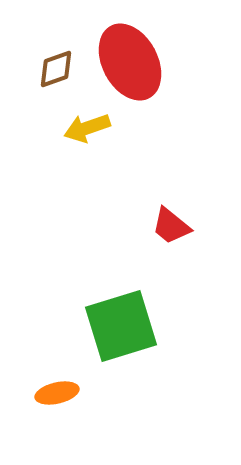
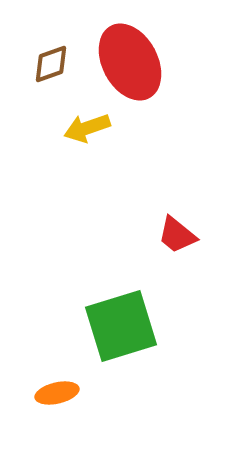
brown diamond: moved 5 px left, 5 px up
red trapezoid: moved 6 px right, 9 px down
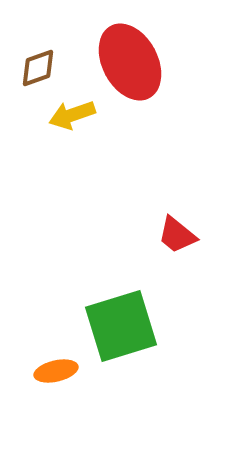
brown diamond: moved 13 px left, 4 px down
yellow arrow: moved 15 px left, 13 px up
orange ellipse: moved 1 px left, 22 px up
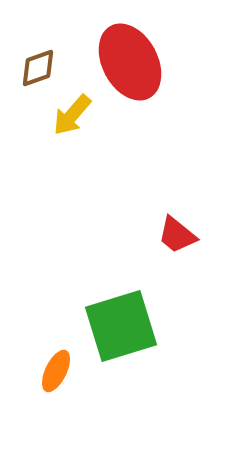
yellow arrow: rotated 30 degrees counterclockwise
orange ellipse: rotated 51 degrees counterclockwise
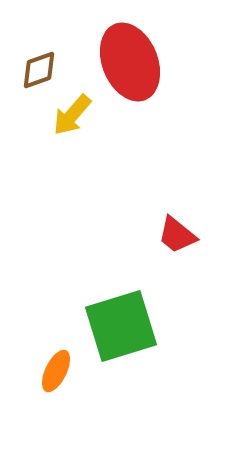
red ellipse: rotated 6 degrees clockwise
brown diamond: moved 1 px right, 2 px down
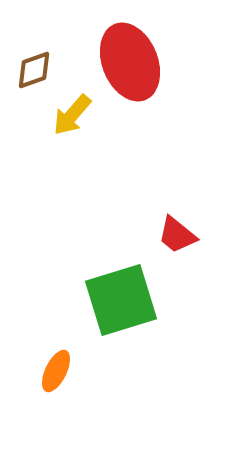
brown diamond: moved 5 px left
green square: moved 26 px up
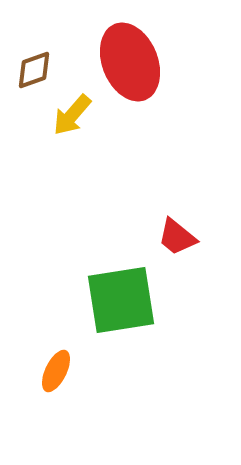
red trapezoid: moved 2 px down
green square: rotated 8 degrees clockwise
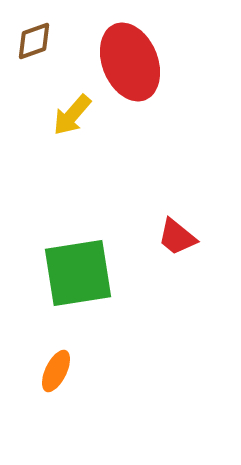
brown diamond: moved 29 px up
green square: moved 43 px left, 27 px up
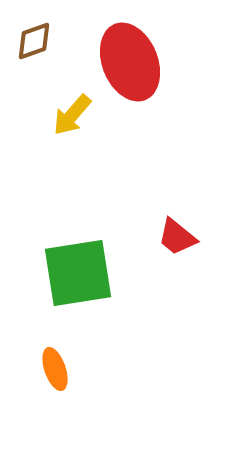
orange ellipse: moved 1 px left, 2 px up; rotated 45 degrees counterclockwise
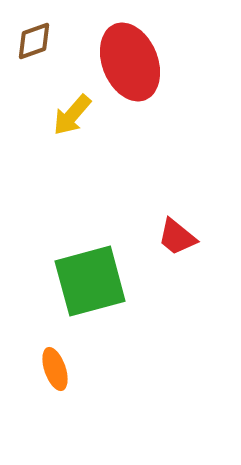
green square: moved 12 px right, 8 px down; rotated 6 degrees counterclockwise
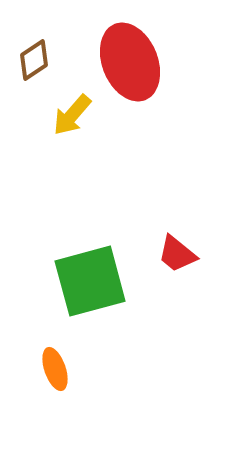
brown diamond: moved 19 px down; rotated 15 degrees counterclockwise
red trapezoid: moved 17 px down
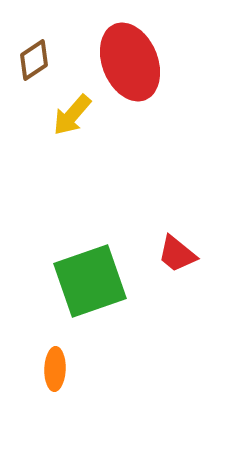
green square: rotated 4 degrees counterclockwise
orange ellipse: rotated 21 degrees clockwise
